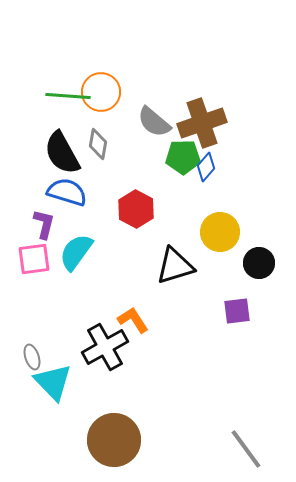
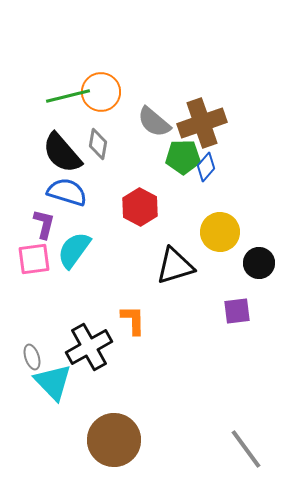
green line: rotated 18 degrees counterclockwise
black semicircle: rotated 12 degrees counterclockwise
red hexagon: moved 4 px right, 2 px up
cyan semicircle: moved 2 px left, 2 px up
orange L-shape: rotated 32 degrees clockwise
black cross: moved 16 px left
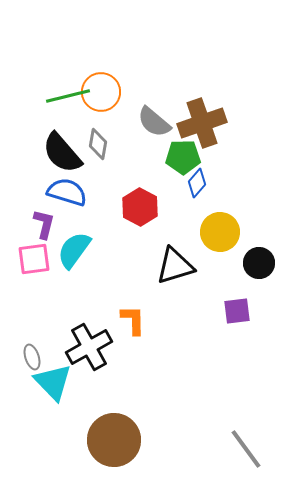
blue diamond: moved 9 px left, 16 px down
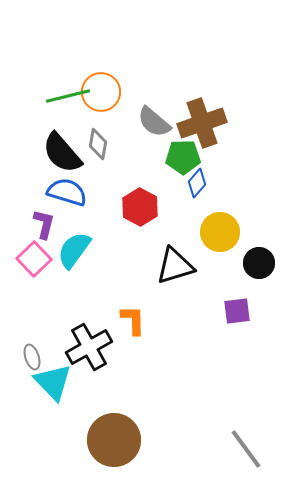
pink square: rotated 36 degrees counterclockwise
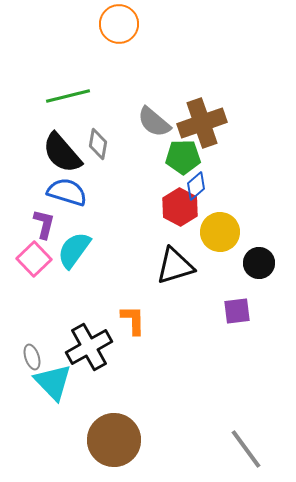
orange circle: moved 18 px right, 68 px up
blue diamond: moved 1 px left, 3 px down; rotated 8 degrees clockwise
red hexagon: moved 40 px right
